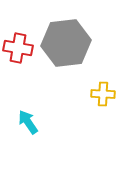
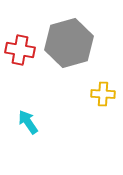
gray hexagon: moved 3 px right; rotated 9 degrees counterclockwise
red cross: moved 2 px right, 2 px down
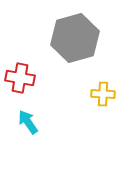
gray hexagon: moved 6 px right, 5 px up
red cross: moved 28 px down
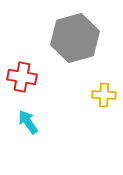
red cross: moved 2 px right, 1 px up
yellow cross: moved 1 px right, 1 px down
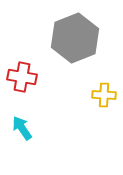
gray hexagon: rotated 6 degrees counterclockwise
cyan arrow: moved 6 px left, 6 px down
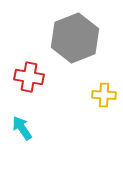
red cross: moved 7 px right
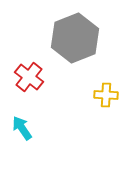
red cross: rotated 28 degrees clockwise
yellow cross: moved 2 px right
